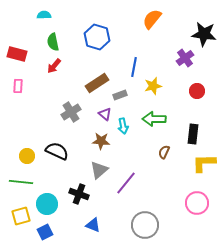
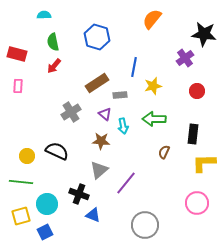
gray rectangle: rotated 16 degrees clockwise
blue triangle: moved 10 px up
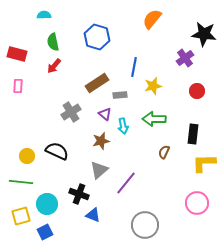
brown star: rotated 18 degrees counterclockwise
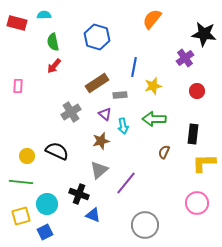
red rectangle: moved 31 px up
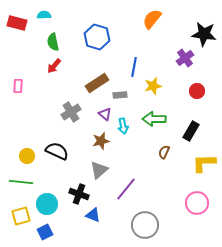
black rectangle: moved 2 px left, 3 px up; rotated 24 degrees clockwise
purple line: moved 6 px down
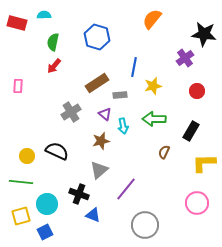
green semicircle: rotated 24 degrees clockwise
